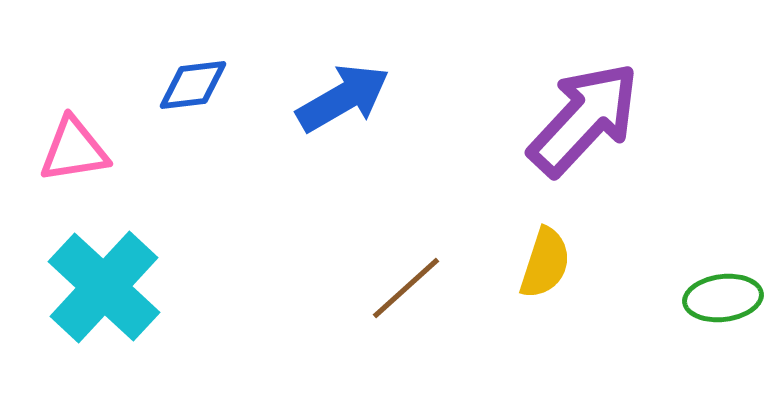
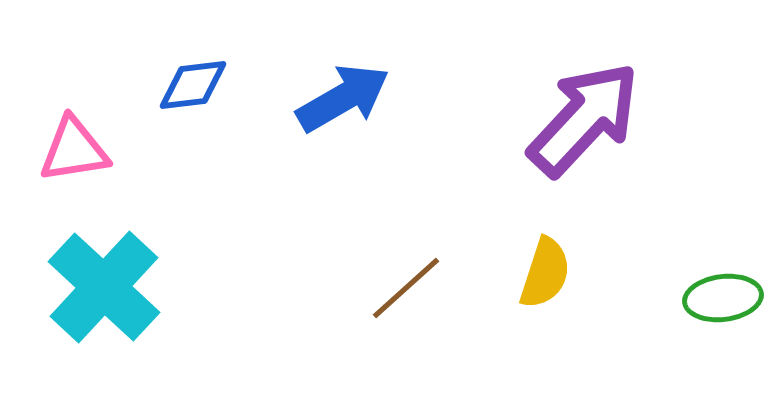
yellow semicircle: moved 10 px down
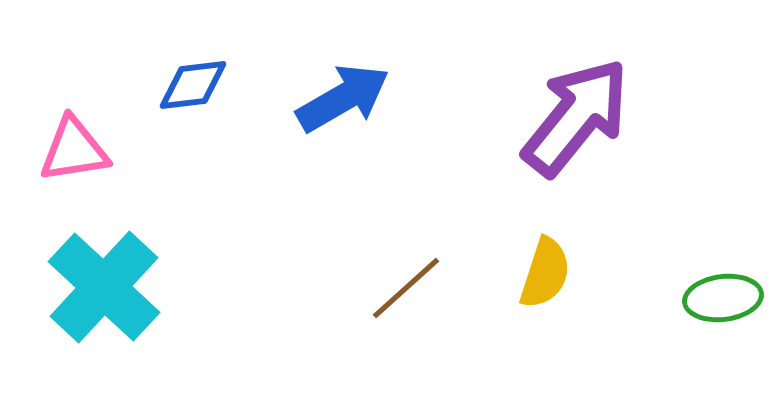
purple arrow: moved 8 px left, 2 px up; rotated 4 degrees counterclockwise
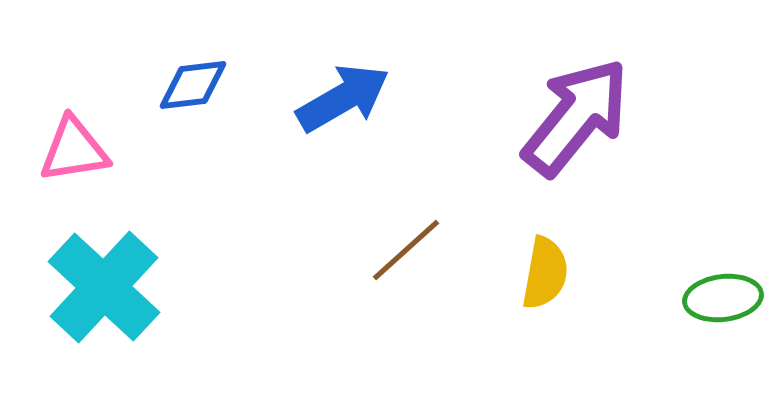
yellow semicircle: rotated 8 degrees counterclockwise
brown line: moved 38 px up
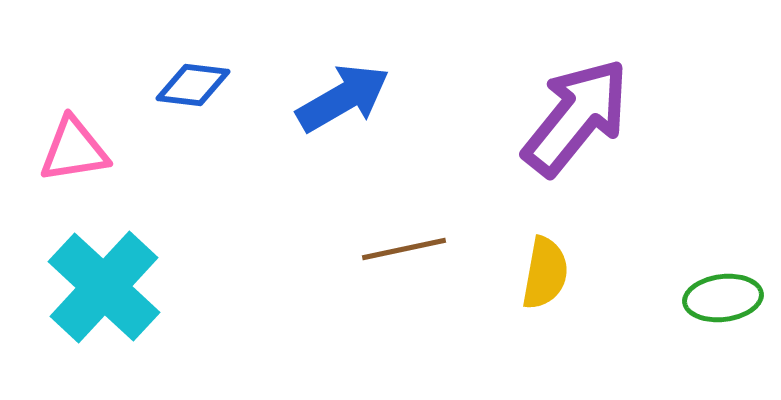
blue diamond: rotated 14 degrees clockwise
brown line: moved 2 px left, 1 px up; rotated 30 degrees clockwise
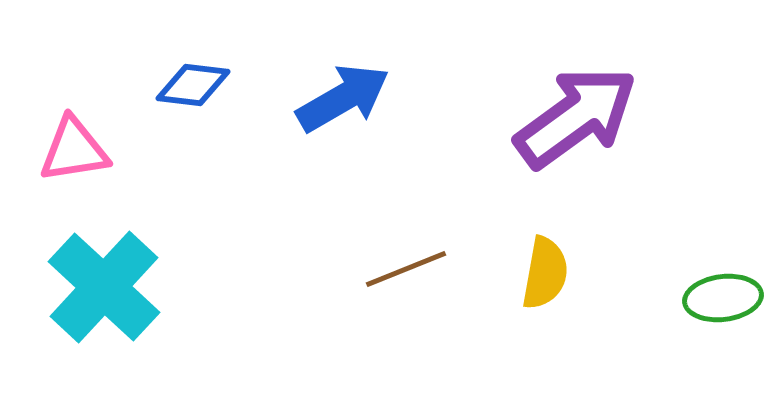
purple arrow: rotated 15 degrees clockwise
brown line: moved 2 px right, 20 px down; rotated 10 degrees counterclockwise
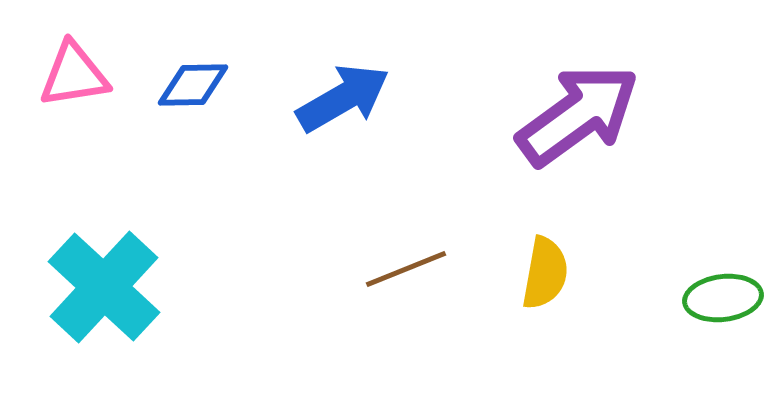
blue diamond: rotated 8 degrees counterclockwise
purple arrow: moved 2 px right, 2 px up
pink triangle: moved 75 px up
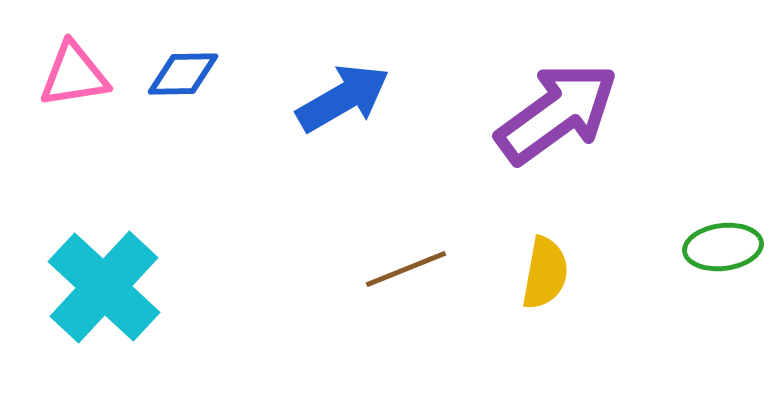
blue diamond: moved 10 px left, 11 px up
purple arrow: moved 21 px left, 2 px up
green ellipse: moved 51 px up
